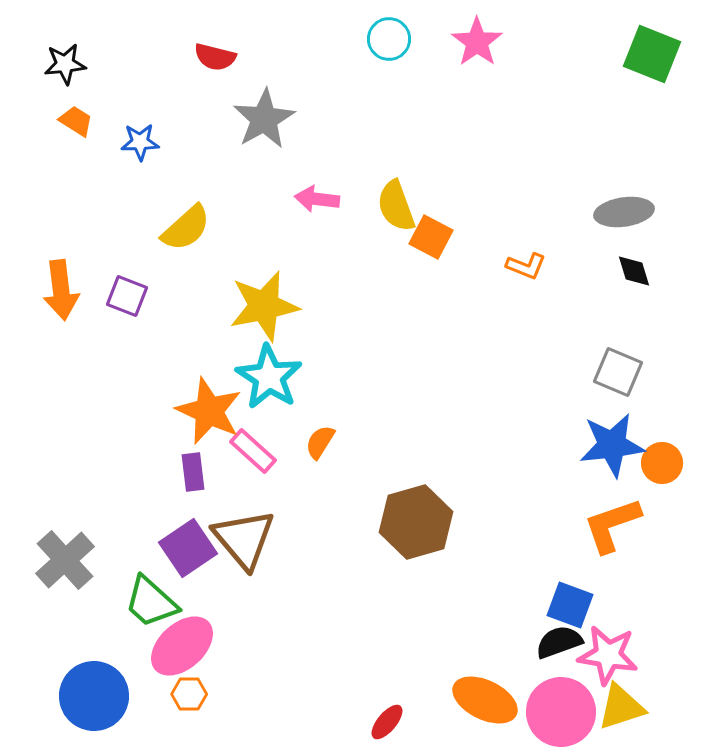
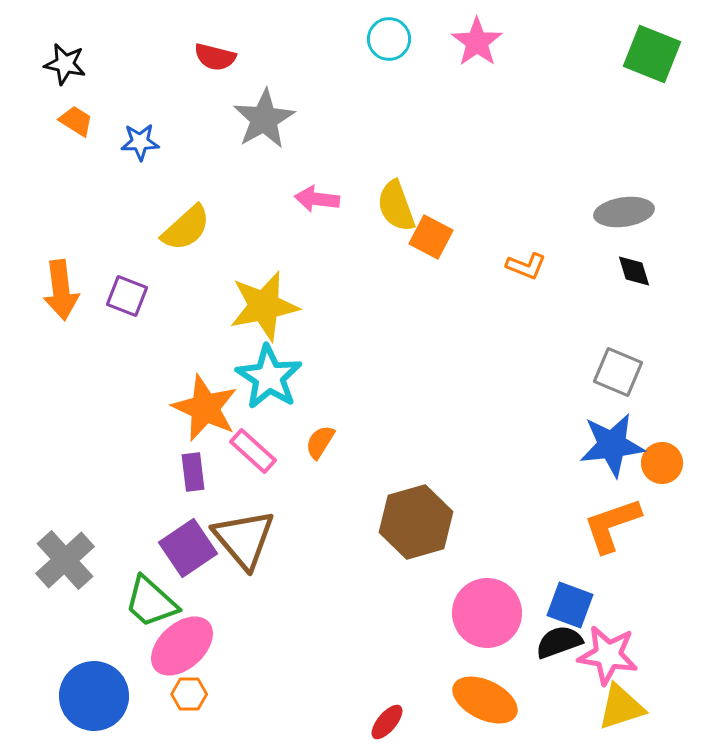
black star at (65, 64): rotated 18 degrees clockwise
orange star at (209, 411): moved 4 px left, 3 px up
pink circle at (561, 712): moved 74 px left, 99 px up
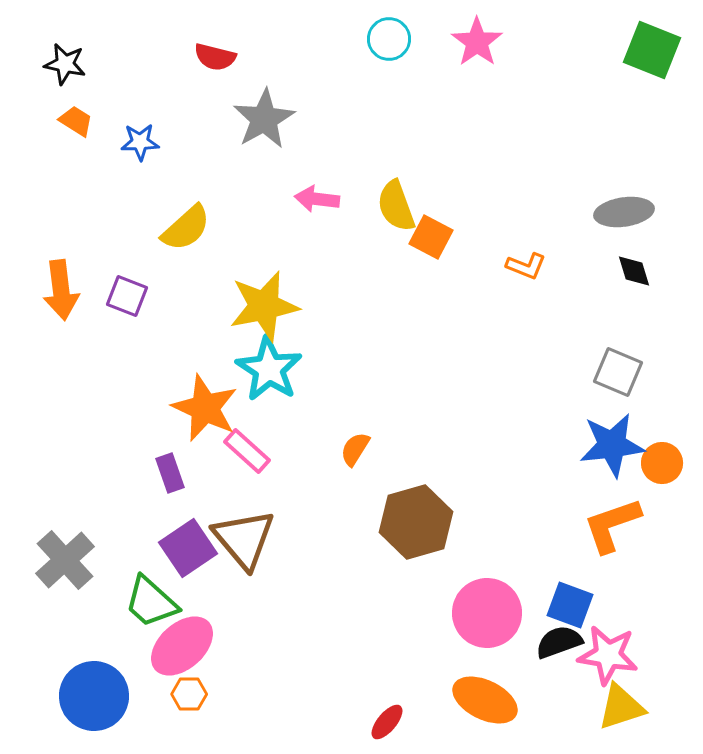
green square at (652, 54): moved 4 px up
cyan star at (269, 377): moved 8 px up
orange semicircle at (320, 442): moved 35 px right, 7 px down
pink rectangle at (253, 451): moved 6 px left
purple rectangle at (193, 472): moved 23 px left, 1 px down; rotated 12 degrees counterclockwise
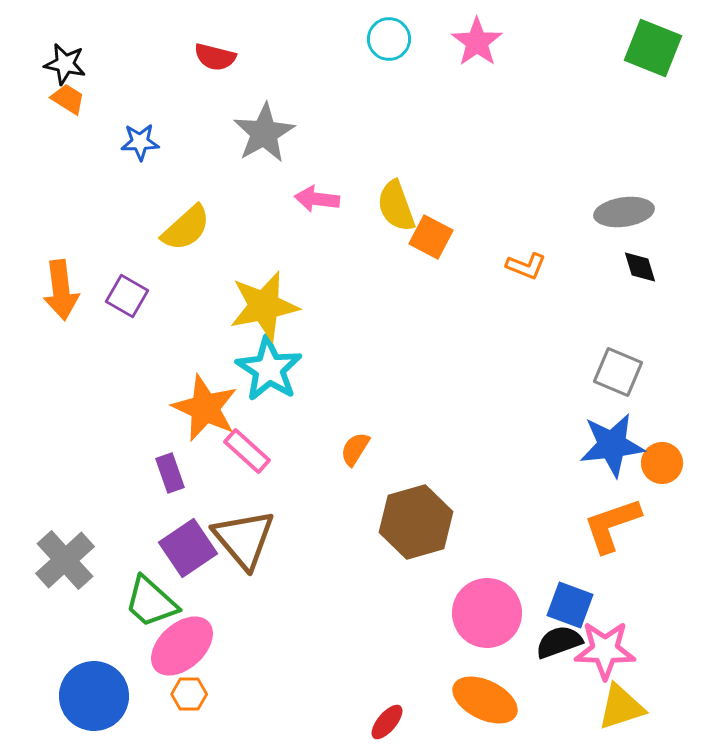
green square at (652, 50): moved 1 px right, 2 px up
gray star at (264, 119): moved 14 px down
orange trapezoid at (76, 121): moved 8 px left, 22 px up
black diamond at (634, 271): moved 6 px right, 4 px up
purple square at (127, 296): rotated 9 degrees clockwise
pink star at (608, 655): moved 3 px left, 5 px up; rotated 8 degrees counterclockwise
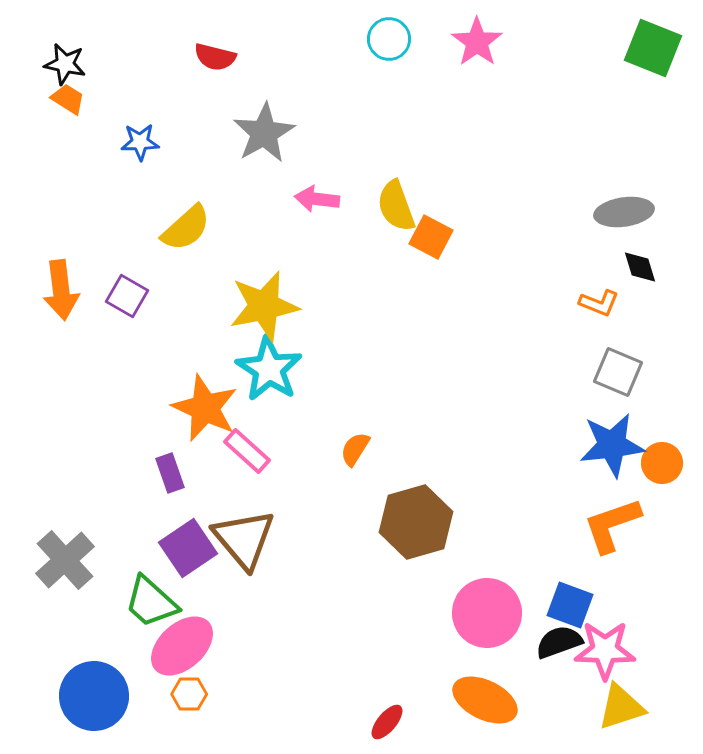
orange L-shape at (526, 266): moved 73 px right, 37 px down
